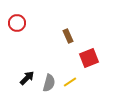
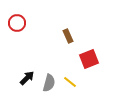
red square: moved 1 px down
yellow line: rotated 72 degrees clockwise
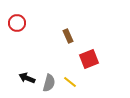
black arrow: rotated 112 degrees counterclockwise
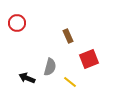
gray semicircle: moved 1 px right, 16 px up
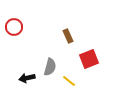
red circle: moved 3 px left, 4 px down
black arrow: rotated 35 degrees counterclockwise
yellow line: moved 1 px left, 1 px up
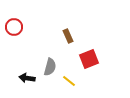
black arrow: rotated 21 degrees clockwise
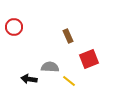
gray semicircle: rotated 102 degrees counterclockwise
black arrow: moved 2 px right, 1 px down
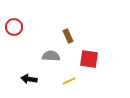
red square: rotated 30 degrees clockwise
gray semicircle: moved 1 px right, 11 px up
yellow line: rotated 64 degrees counterclockwise
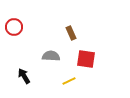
brown rectangle: moved 3 px right, 3 px up
red square: moved 3 px left
black arrow: moved 5 px left, 3 px up; rotated 49 degrees clockwise
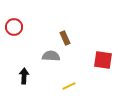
brown rectangle: moved 6 px left, 5 px down
red square: moved 17 px right, 1 px down
black arrow: rotated 35 degrees clockwise
yellow line: moved 5 px down
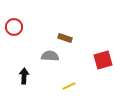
brown rectangle: rotated 48 degrees counterclockwise
gray semicircle: moved 1 px left
red square: rotated 24 degrees counterclockwise
